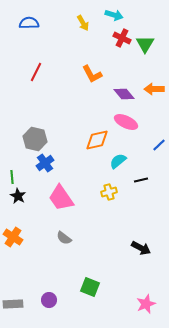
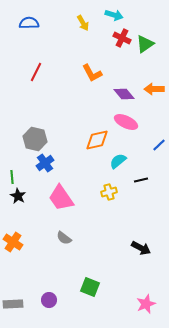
green triangle: rotated 24 degrees clockwise
orange L-shape: moved 1 px up
orange cross: moved 5 px down
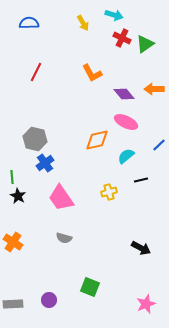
cyan semicircle: moved 8 px right, 5 px up
gray semicircle: rotated 21 degrees counterclockwise
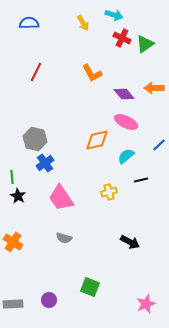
orange arrow: moved 1 px up
black arrow: moved 11 px left, 6 px up
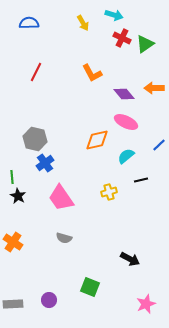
black arrow: moved 17 px down
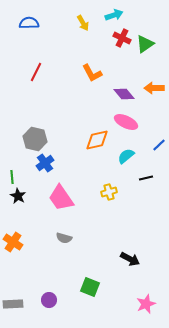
cyan arrow: rotated 36 degrees counterclockwise
black line: moved 5 px right, 2 px up
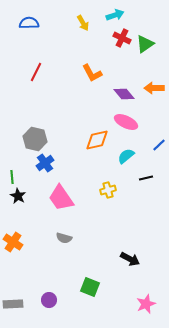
cyan arrow: moved 1 px right
yellow cross: moved 1 px left, 2 px up
